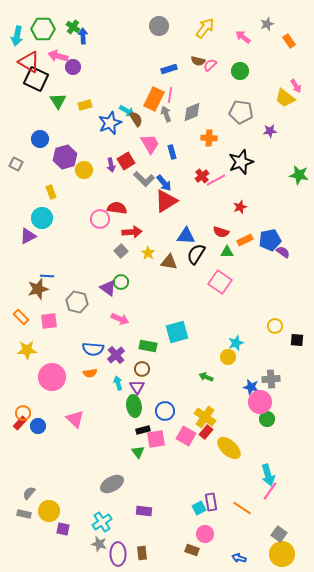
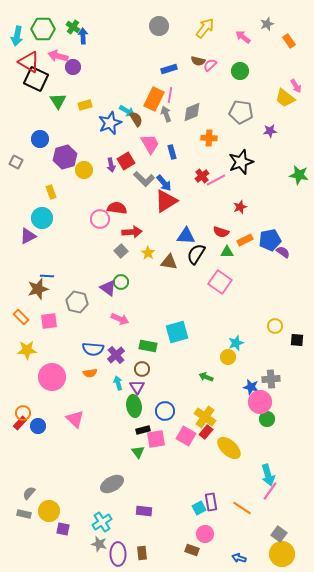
gray square at (16, 164): moved 2 px up
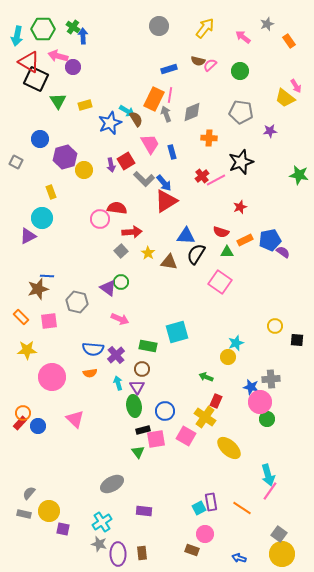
red rectangle at (206, 432): moved 10 px right, 31 px up; rotated 16 degrees counterclockwise
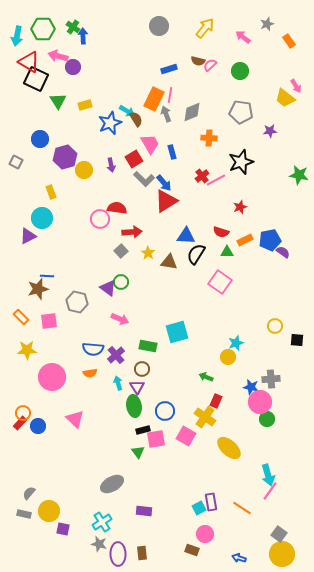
red square at (126, 161): moved 8 px right, 2 px up
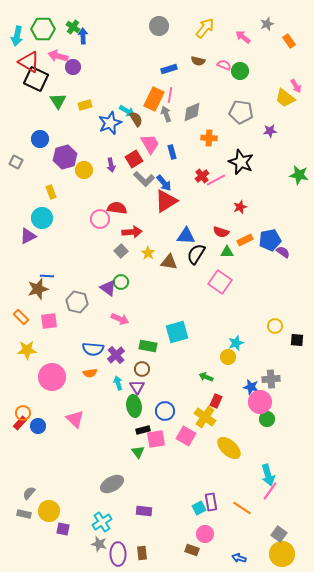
pink semicircle at (210, 65): moved 14 px right; rotated 64 degrees clockwise
black star at (241, 162): rotated 30 degrees counterclockwise
